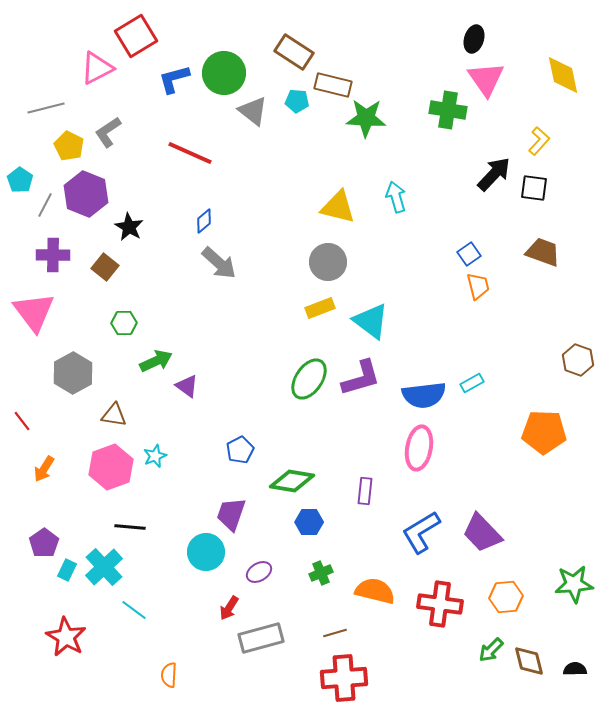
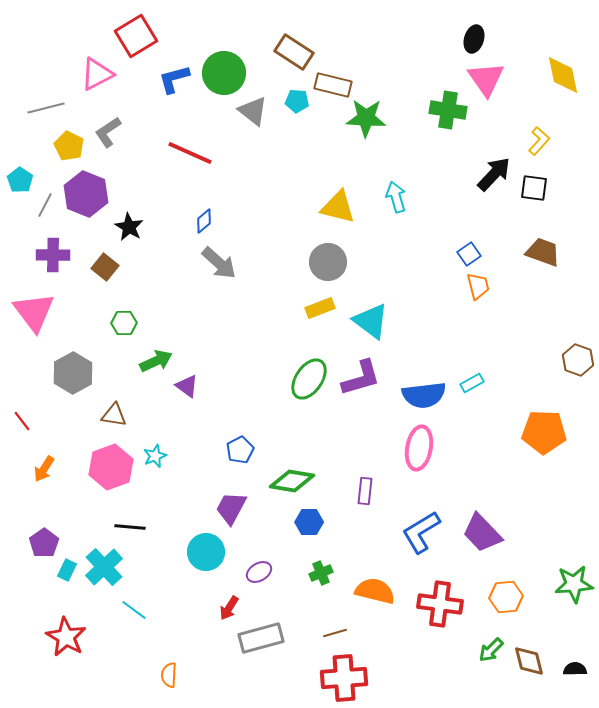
pink triangle at (97, 68): moved 6 px down
purple trapezoid at (231, 514): moved 6 px up; rotated 9 degrees clockwise
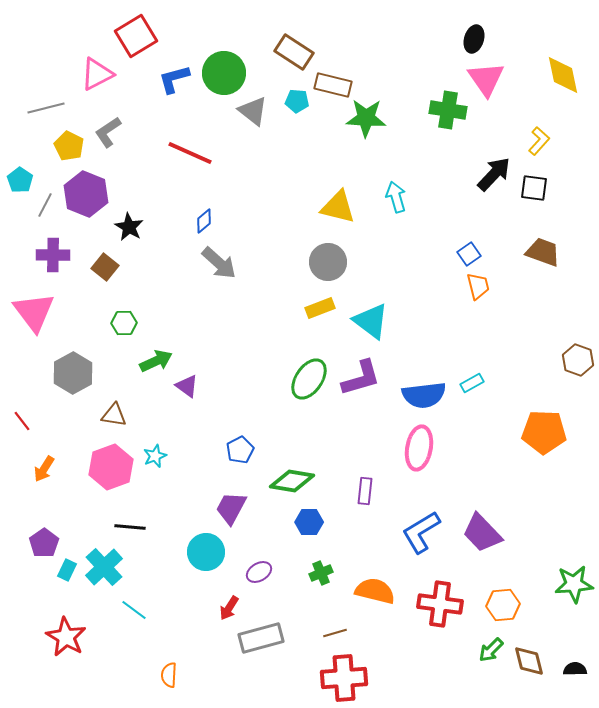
orange hexagon at (506, 597): moved 3 px left, 8 px down
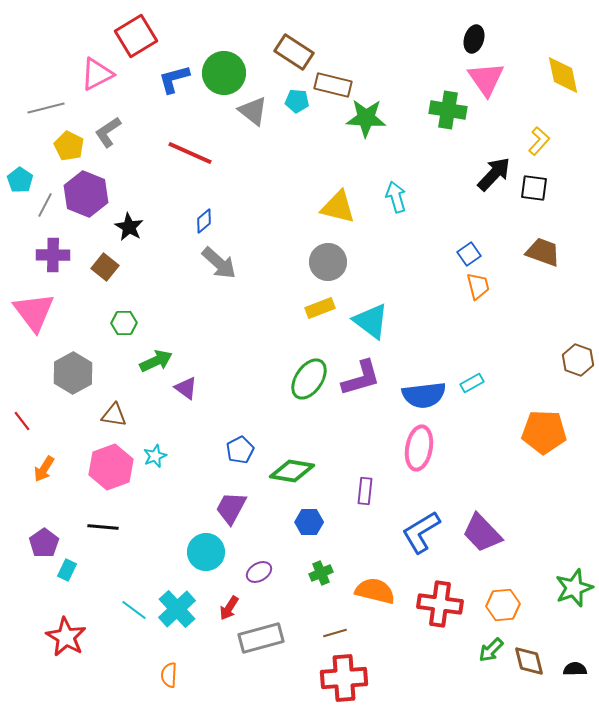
purple triangle at (187, 386): moved 1 px left, 2 px down
green diamond at (292, 481): moved 10 px up
black line at (130, 527): moved 27 px left
cyan cross at (104, 567): moved 73 px right, 42 px down
green star at (574, 584): moved 4 px down; rotated 15 degrees counterclockwise
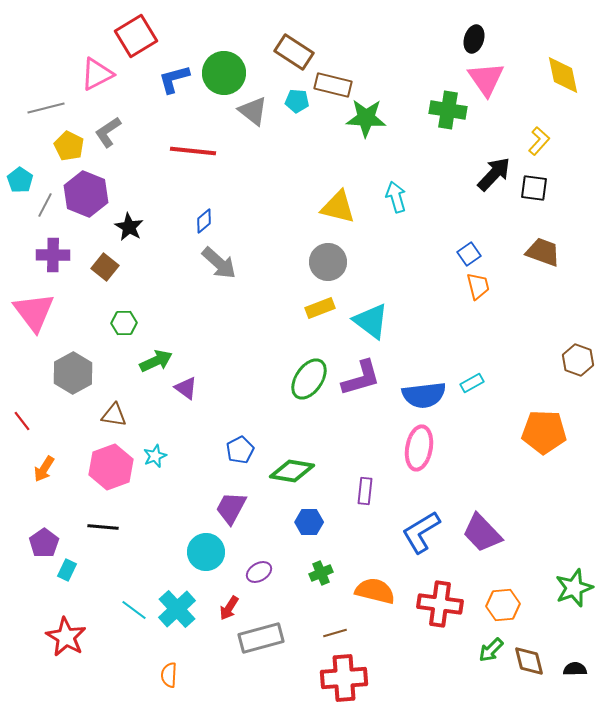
red line at (190, 153): moved 3 px right, 2 px up; rotated 18 degrees counterclockwise
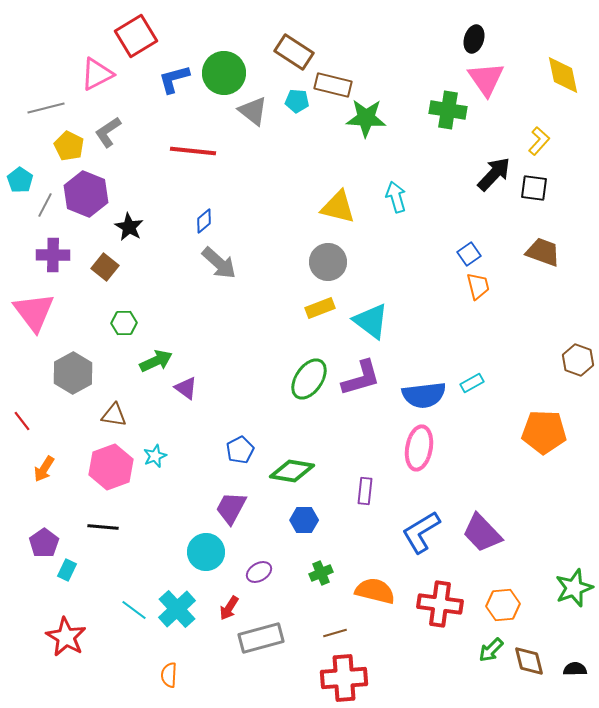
blue hexagon at (309, 522): moved 5 px left, 2 px up
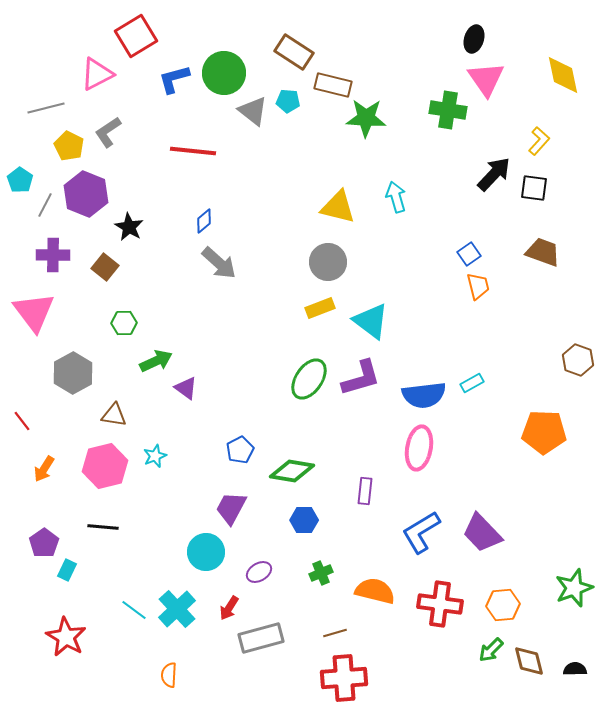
cyan pentagon at (297, 101): moved 9 px left
pink hexagon at (111, 467): moved 6 px left, 1 px up; rotated 6 degrees clockwise
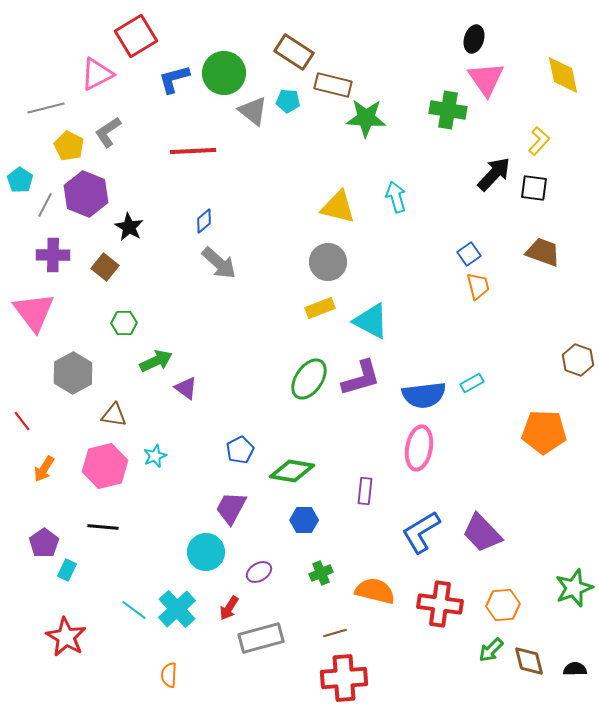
red line at (193, 151): rotated 9 degrees counterclockwise
cyan triangle at (371, 321): rotated 9 degrees counterclockwise
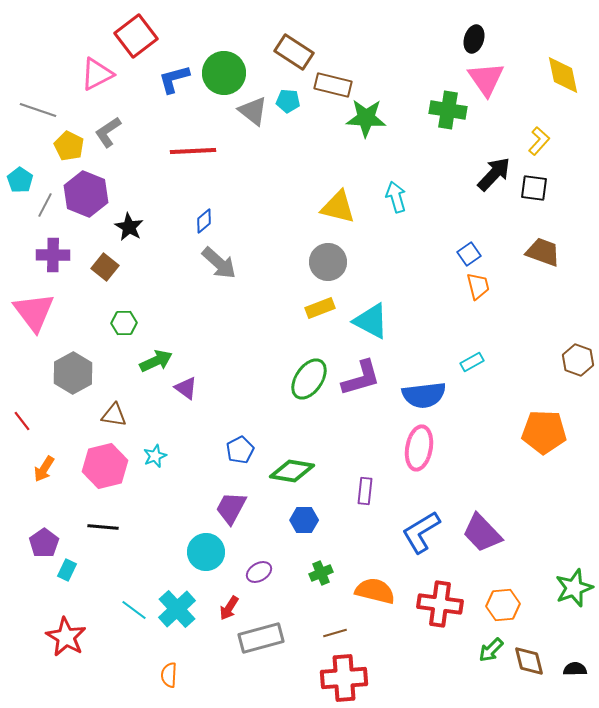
red square at (136, 36): rotated 6 degrees counterclockwise
gray line at (46, 108): moved 8 px left, 2 px down; rotated 33 degrees clockwise
cyan rectangle at (472, 383): moved 21 px up
